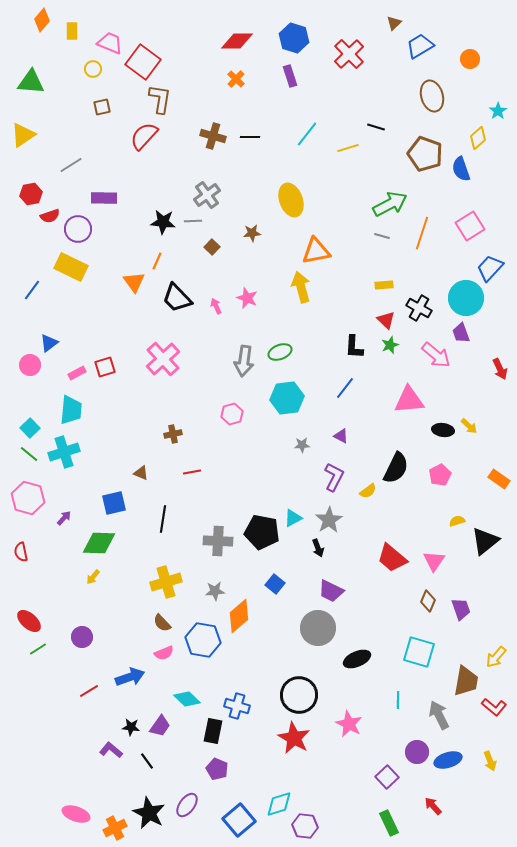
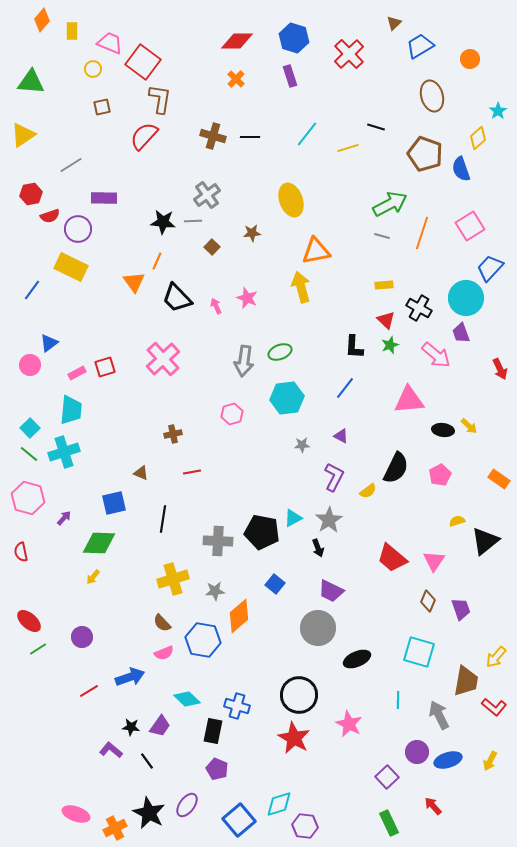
yellow cross at (166, 582): moved 7 px right, 3 px up
yellow arrow at (490, 761): rotated 48 degrees clockwise
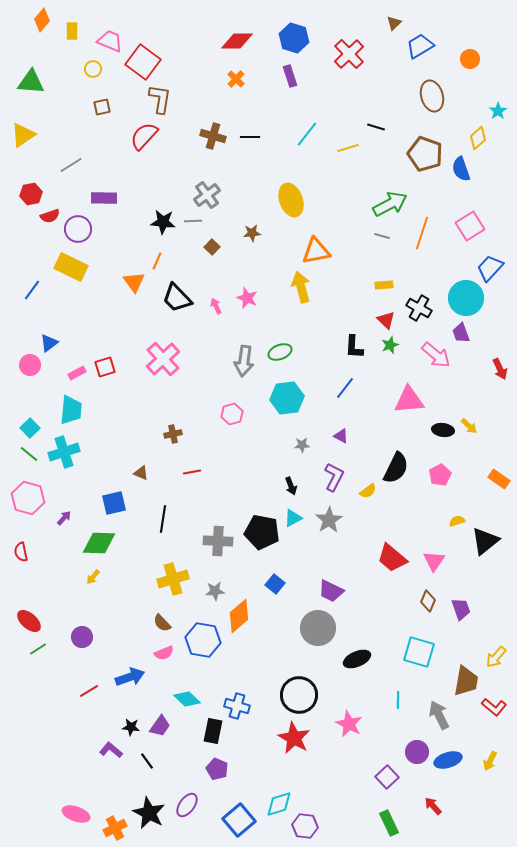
pink trapezoid at (110, 43): moved 2 px up
black arrow at (318, 548): moved 27 px left, 62 px up
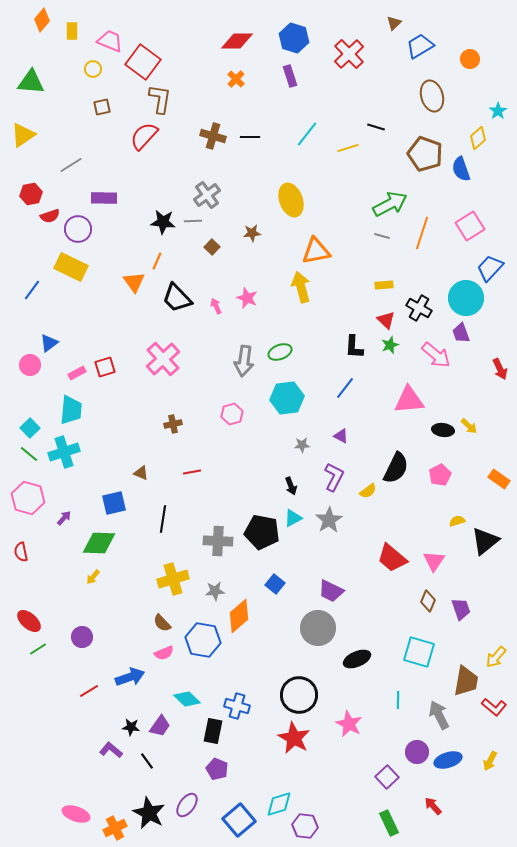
brown cross at (173, 434): moved 10 px up
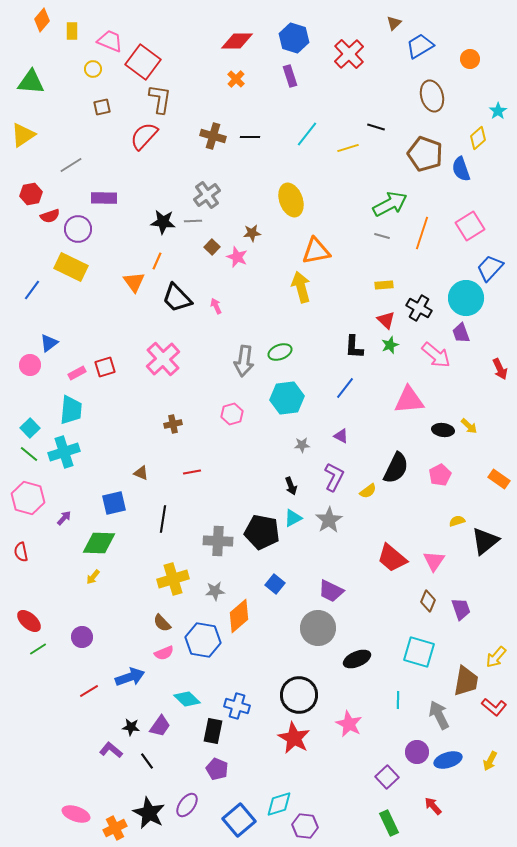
pink star at (247, 298): moved 10 px left, 41 px up
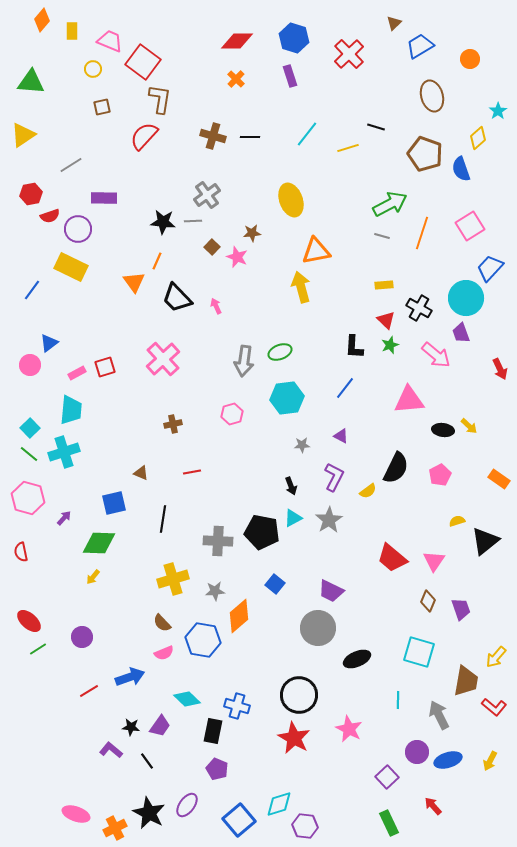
pink star at (349, 724): moved 5 px down
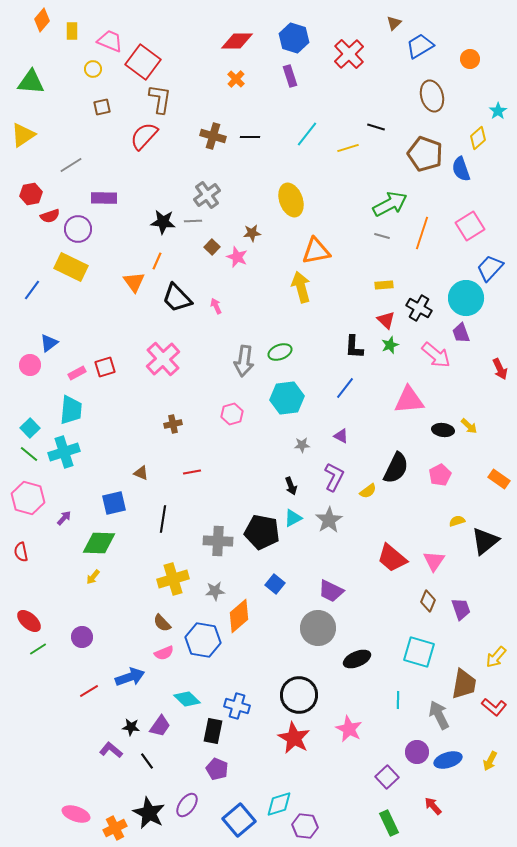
brown trapezoid at (466, 681): moved 2 px left, 3 px down
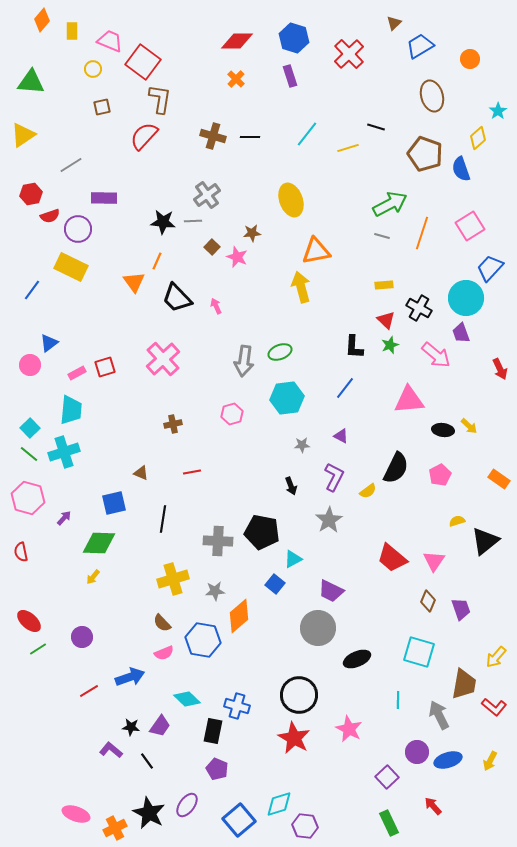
cyan triangle at (293, 518): moved 41 px down
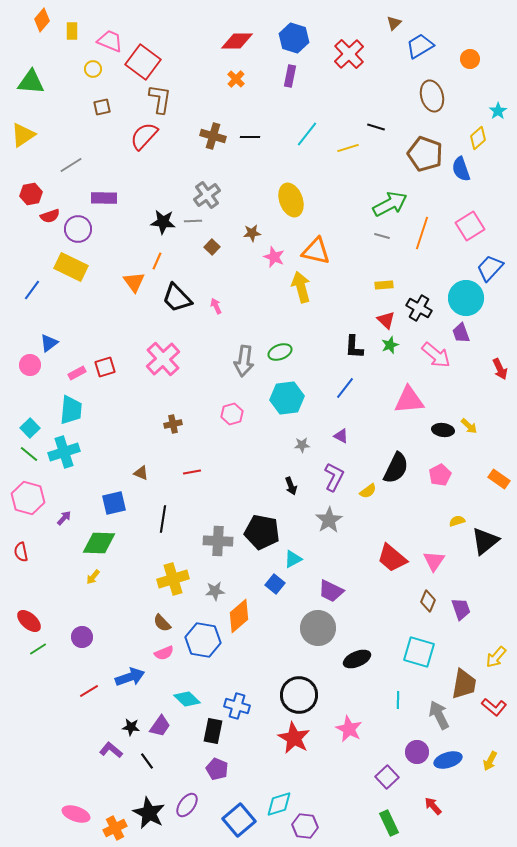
purple rectangle at (290, 76): rotated 30 degrees clockwise
orange triangle at (316, 251): rotated 24 degrees clockwise
pink star at (237, 257): moved 37 px right
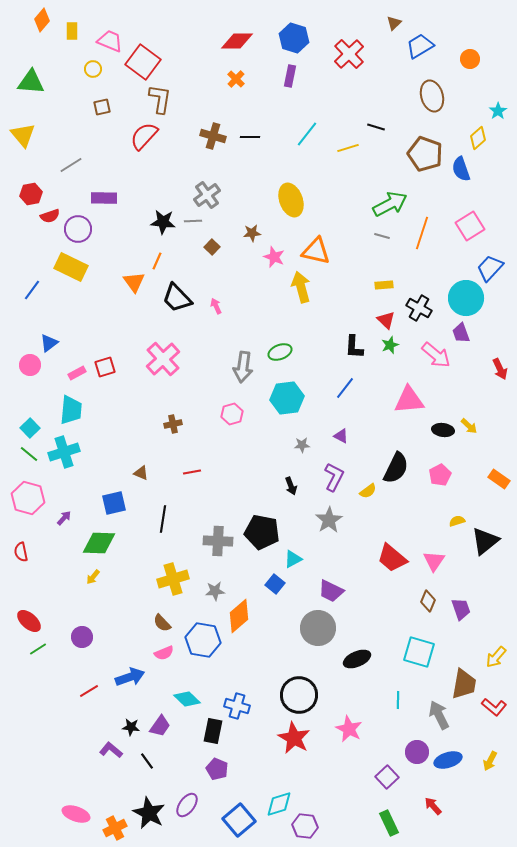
yellow triangle at (23, 135): rotated 36 degrees counterclockwise
gray arrow at (244, 361): moved 1 px left, 6 px down
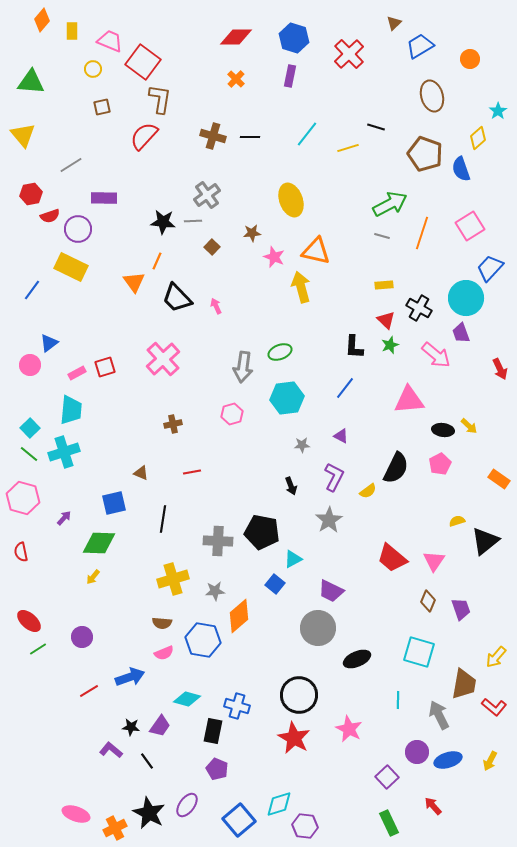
red diamond at (237, 41): moved 1 px left, 4 px up
pink pentagon at (440, 475): moved 11 px up
pink hexagon at (28, 498): moved 5 px left
brown semicircle at (162, 623): rotated 42 degrees counterclockwise
cyan diamond at (187, 699): rotated 28 degrees counterclockwise
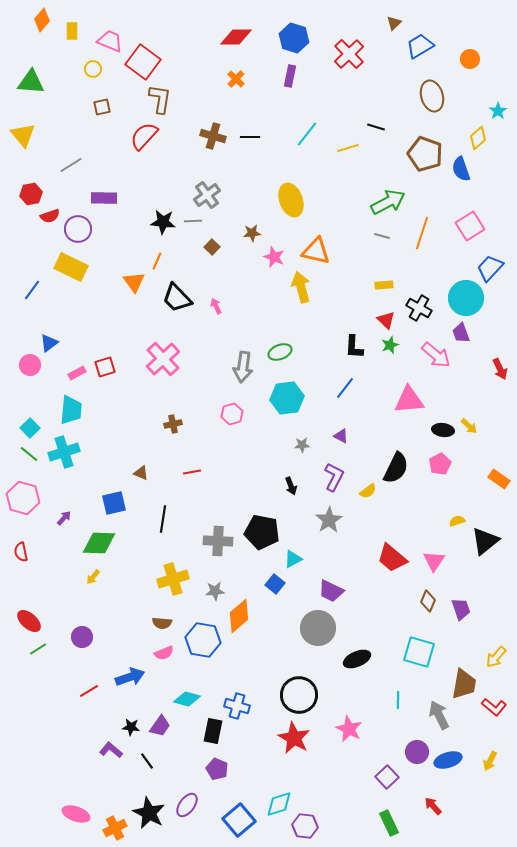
green arrow at (390, 204): moved 2 px left, 2 px up
